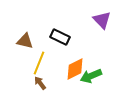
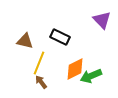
brown arrow: moved 1 px right, 1 px up
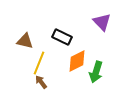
purple triangle: moved 2 px down
black rectangle: moved 2 px right
orange diamond: moved 2 px right, 8 px up
green arrow: moved 5 px right, 4 px up; rotated 50 degrees counterclockwise
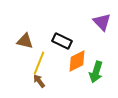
black rectangle: moved 4 px down
brown arrow: moved 2 px left, 1 px up
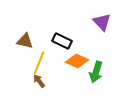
orange diamond: rotated 50 degrees clockwise
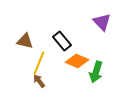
black rectangle: rotated 24 degrees clockwise
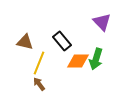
brown triangle: moved 1 px down
orange diamond: moved 1 px right; rotated 25 degrees counterclockwise
green arrow: moved 13 px up
brown arrow: moved 3 px down
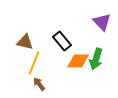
yellow line: moved 5 px left
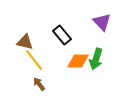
black rectangle: moved 6 px up
yellow line: moved 3 px up; rotated 60 degrees counterclockwise
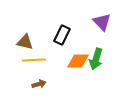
black rectangle: rotated 66 degrees clockwise
yellow line: rotated 55 degrees counterclockwise
brown arrow: rotated 112 degrees clockwise
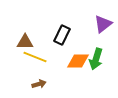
purple triangle: moved 1 px right, 2 px down; rotated 36 degrees clockwise
brown triangle: rotated 12 degrees counterclockwise
yellow line: moved 1 px right, 3 px up; rotated 25 degrees clockwise
